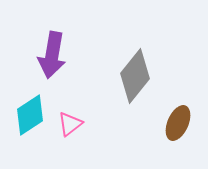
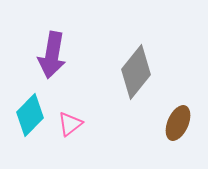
gray diamond: moved 1 px right, 4 px up
cyan diamond: rotated 12 degrees counterclockwise
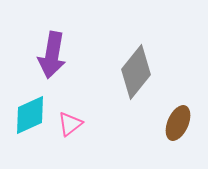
cyan diamond: rotated 21 degrees clockwise
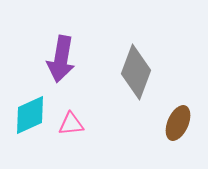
purple arrow: moved 9 px right, 4 px down
gray diamond: rotated 18 degrees counterclockwise
pink triangle: moved 1 px right; rotated 32 degrees clockwise
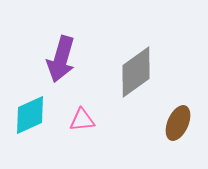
purple arrow: rotated 6 degrees clockwise
gray diamond: rotated 34 degrees clockwise
pink triangle: moved 11 px right, 4 px up
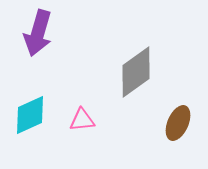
purple arrow: moved 23 px left, 26 px up
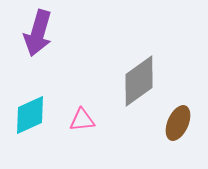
gray diamond: moved 3 px right, 9 px down
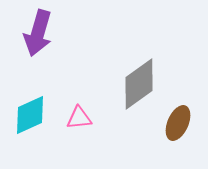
gray diamond: moved 3 px down
pink triangle: moved 3 px left, 2 px up
